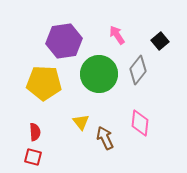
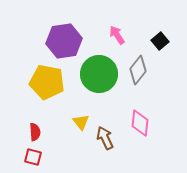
yellow pentagon: moved 3 px right, 1 px up; rotated 8 degrees clockwise
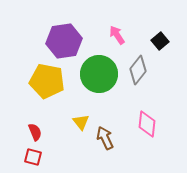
yellow pentagon: moved 1 px up
pink diamond: moved 7 px right, 1 px down
red semicircle: rotated 18 degrees counterclockwise
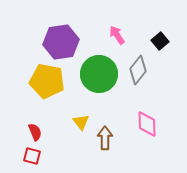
purple hexagon: moved 3 px left, 1 px down
pink diamond: rotated 8 degrees counterclockwise
brown arrow: rotated 25 degrees clockwise
red square: moved 1 px left, 1 px up
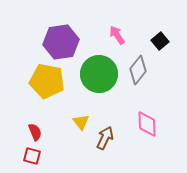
brown arrow: rotated 25 degrees clockwise
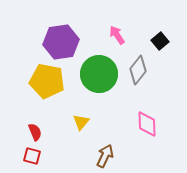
yellow triangle: rotated 18 degrees clockwise
brown arrow: moved 18 px down
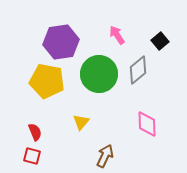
gray diamond: rotated 12 degrees clockwise
